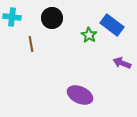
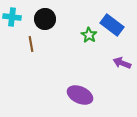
black circle: moved 7 px left, 1 px down
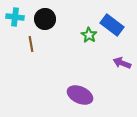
cyan cross: moved 3 px right
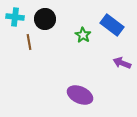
green star: moved 6 px left
brown line: moved 2 px left, 2 px up
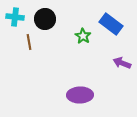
blue rectangle: moved 1 px left, 1 px up
green star: moved 1 px down
purple ellipse: rotated 25 degrees counterclockwise
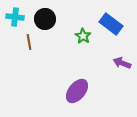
purple ellipse: moved 3 px left, 4 px up; rotated 50 degrees counterclockwise
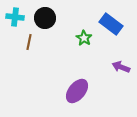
black circle: moved 1 px up
green star: moved 1 px right, 2 px down
brown line: rotated 21 degrees clockwise
purple arrow: moved 1 px left, 4 px down
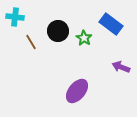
black circle: moved 13 px right, 13 px down
brown line: moved 2 px right; rotated 42 degrees counterclockwise
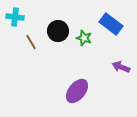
green star: rotated 14 degrees counterclockwise
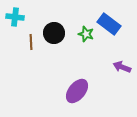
blue rectangle: moved 2 px left
black circle: moved 4 px left, 2 px down
green star: moved 2 px right, 4 px up
brown line: rotated 28 degrees clockwise
purple arrow: moved 1 px right
